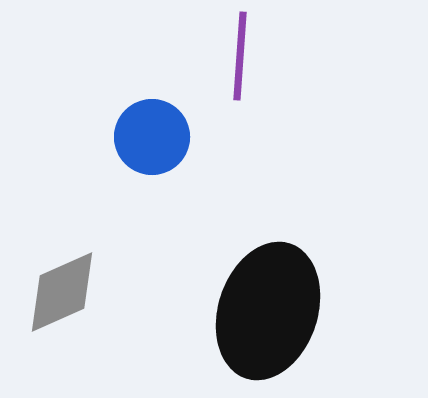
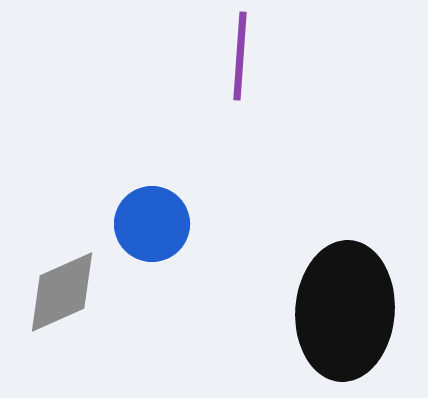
blue circle: moved 87 px down
black ellipse: moved 77 px right; rotated 14 degrees counterclockwise
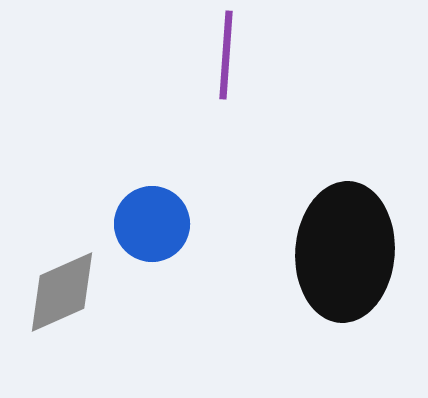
purple line: moved 14 px left, 1 px up
black ellipse: moved 59 px up
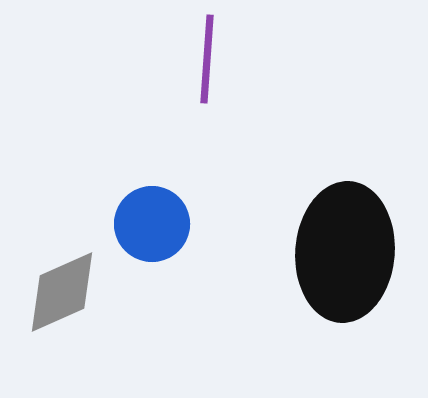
purple line: moved 19 px left, 4 px down
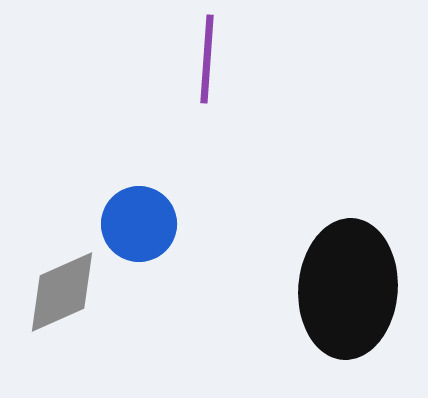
blue circle: moved 13 px left
black ellipse: moved 3 px right, 37 px down
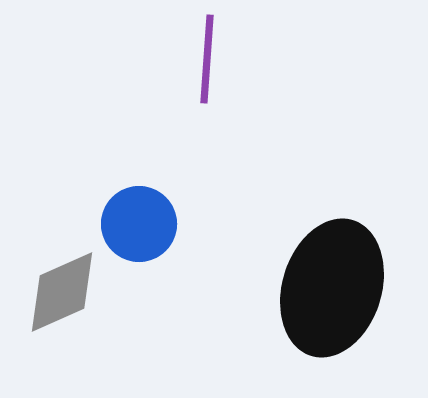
black ellipse: moved 16 px left, 1 px up; rotated 13 degrees clockwise
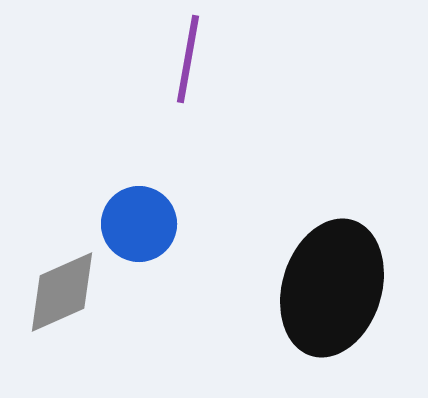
purple line: moved 19 px left; rotated 6 degrees clockwise
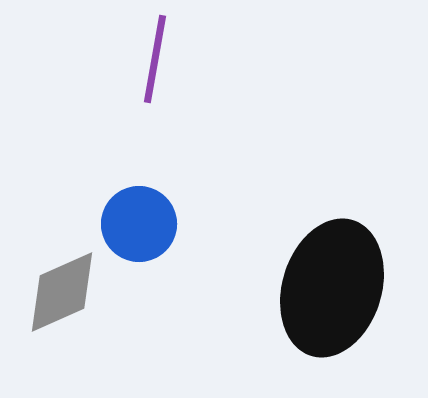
purple line: moved 33 px left
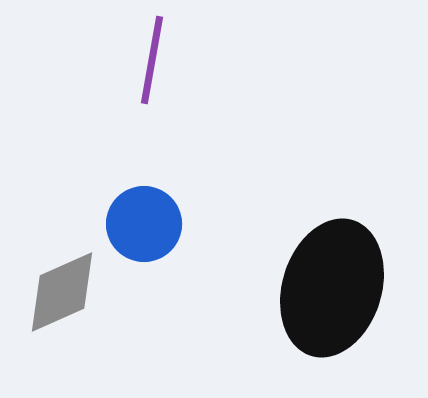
purple line: moved 3 px left, 1 px down
blue circle: moved 5 px right
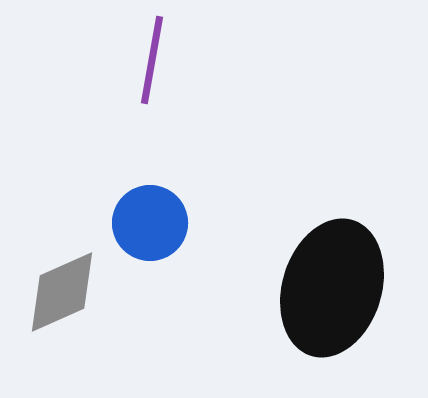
blue circle: moved 6 px right, 1 px up
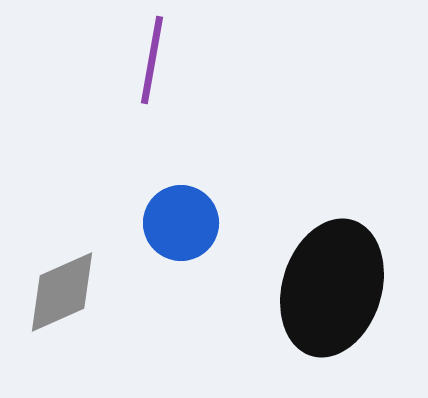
blue circle: moved 31 px right
